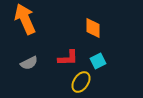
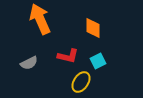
orange arrow: moved 15 px right
red L-shape: moved 2 px up; rotated 15 degrees clockwise
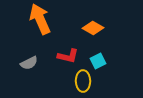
orange diamond: rotated 60 degrees counterclockwise
yellow ellipse: moved 2 px right, 1 px up; rotated 35 degrees counterclockwise
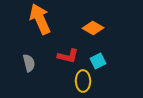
gray semicircle: rotated 78 degrees counterclockwise
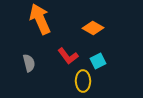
red L-shape: rotated 40 degrees clockwise
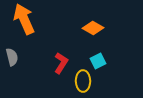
orange arrow: moved 16 px left
red L-shape: moved 7 px left, 7 px down; rotated 110 degrees counterclockwise
gray semicircle: moved 17 px left, 6 px up
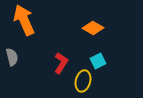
orange arrow: moved 1 px down
yellow ellipse: rotated 15 degrees clockwise
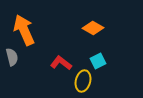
orange arrow: moved 10 px down
red L-shape: rotated 85 degrees counterclockwise
